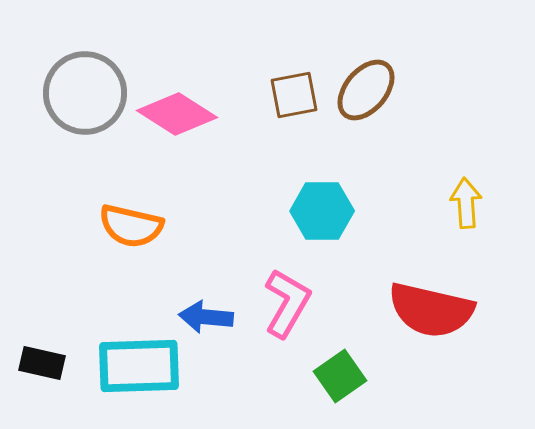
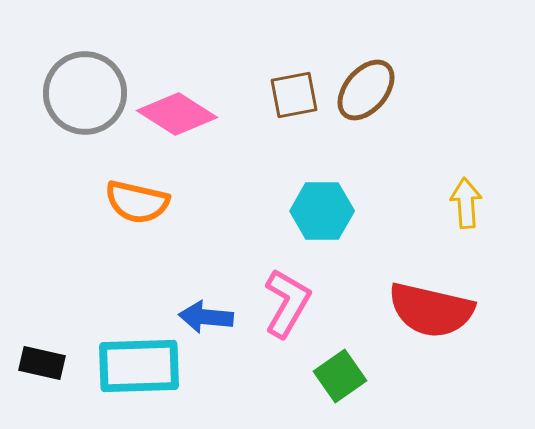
orange semicircle: moved 6 px right, 24 px up
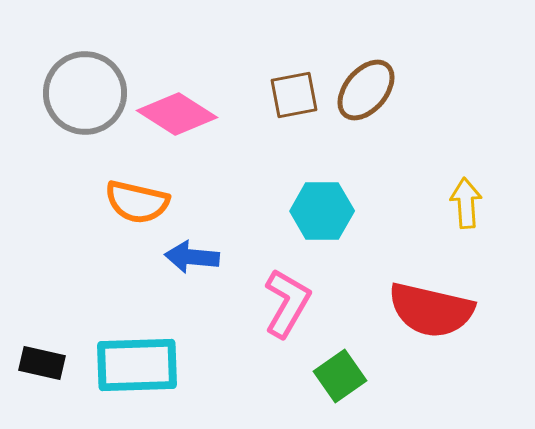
blue arrow: moved 14 px left, 60 px up
cyan rectangle: moved 2 px left, 1 px up
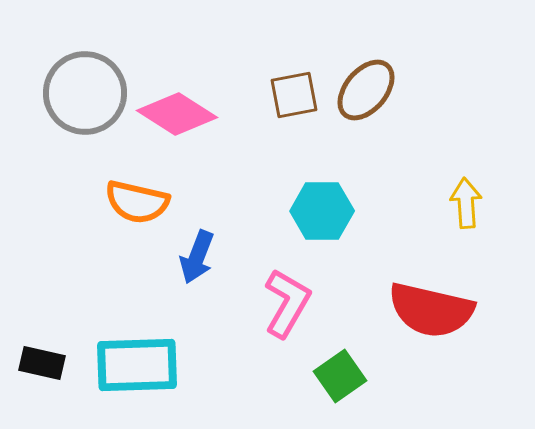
blue arrow: moved 5 px right; rotated 74 degrees counterclockwise
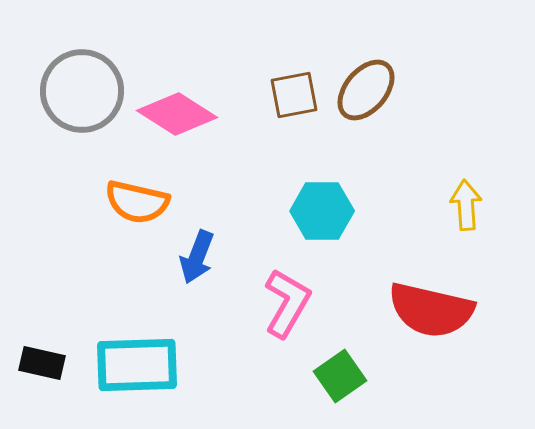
gray circle: moved 3 px left, 2 px up
yellow arrow: moved 2 px down
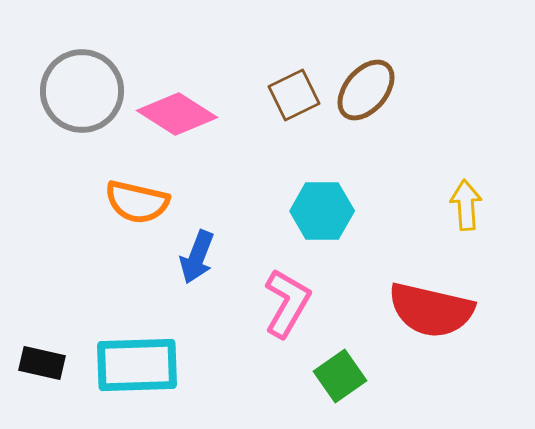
brown square: rotated 15 degrees counterclockwise
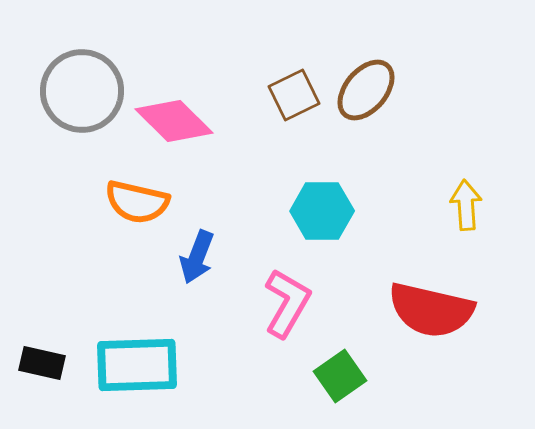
pink diamond: moved 3 px left, 7 px down; rotated 12 degrees clockwise
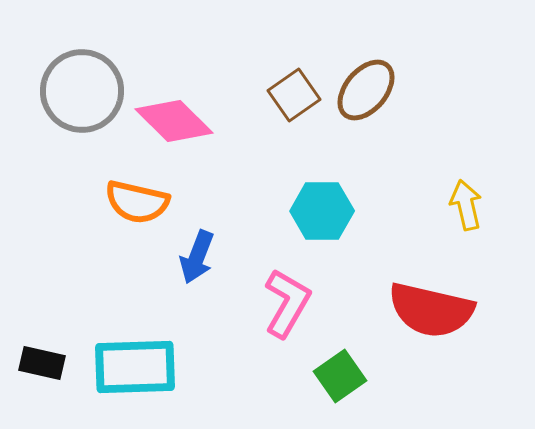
brown square: rotated 9 degrees counterclockwise
yellow arrow: rotated 9 degrees counterclockwise
cyan rectangle: moved 2 px left, 2 px down
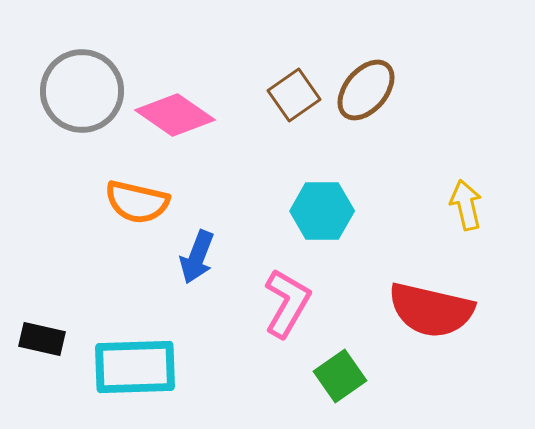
pink diamond: moved 1 px right, 6 px up; rotated 10 degrees counterclockwise
black rectangle: moved 24 px up
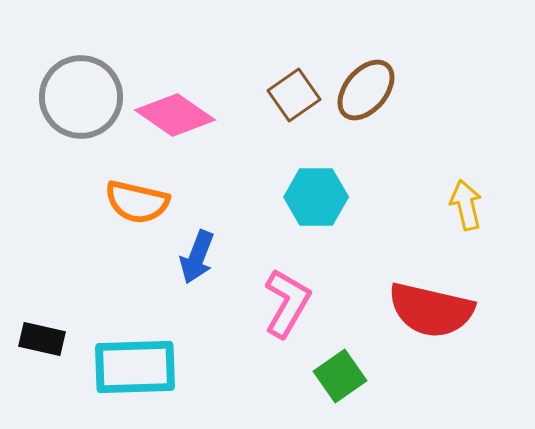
gray circle: moved 1 px left, 6 px down
cyan hexagon: moved 6 px left, 14 px up
